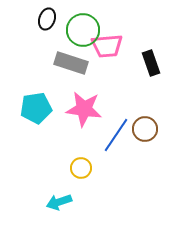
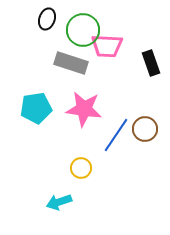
pink trapezoid: rotated 8 degrees clockwise
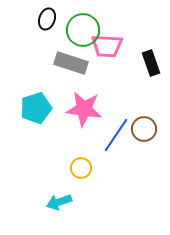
cyan pentagon: rotated 8 degrees counterclockwise
brown circle: moved 1 px left
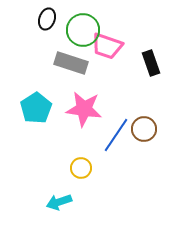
pink trapezoid: rotated 16 degrees clockwise
cyan pentagon: rotated 16 degrees counterclockwise
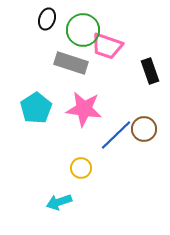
black rectangle: moved 1 px left, 8 px down
blue line: rotated 12 degrees clockwise
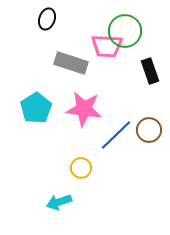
green circle: moved 42 px right, 1 px down
pink trapezoid: rotated 16 degrees counterclockwise
brown circle: moved 5 px right, 1 px down
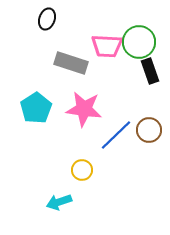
green circle: moved 14 px right, 11 px down
yellow circle: moved 1 px right, 2 px down
